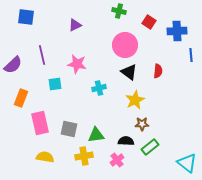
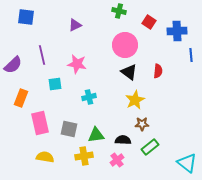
cyan cross: moved 10 px left, 9 px down
black semicircle: moved 3 px left, 1 px up
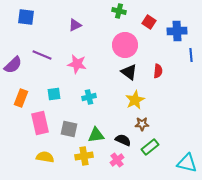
purple line: rotated 54 degrees counterclockwise
cyan square: moved 1 px left, 10 px down
black semicircle: rotated 21 degrees clockwise
cyan triangle: rotated 25 degrees counterclockwise
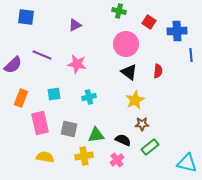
pink circle: moved 1 px right, 1 px up
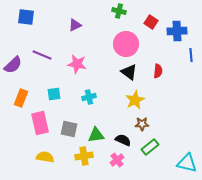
red square: moved 2 px right
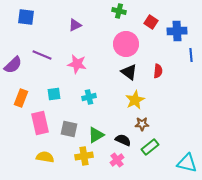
green triangle: rotated 24 degrees counterclockwise
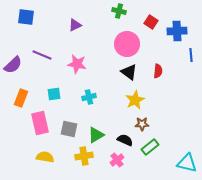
pink circle: moved 1 px right
black semicircle: moved 2 px right
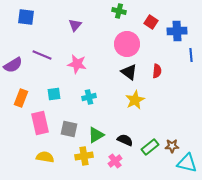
purple triangle: rotated 24 degrees counterclockwise
purple semicircle: rotated 12 degrees clockwise
red semicircle: moved 1 px left
brown star: moved 30 px right, 22 px down
pink cross: moved 2 px left, 1 px down
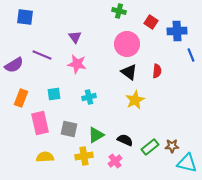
blue square: moved 1 px left
purple triangle: moved 12 px down; rotated 16 degrees counterclockwise
blue line: rotated 16 degrees counterclockwise
purple semicircle: moved 1 px right
yellow semicircle: rotated 12 degrees counterclockwise
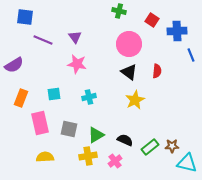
red square: moved 1 px right, 2 px up
pink circle: moved 2 px right
purple line: moved 1 px right, 15 px up
yellow cross: moved 4 px right
